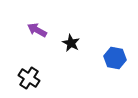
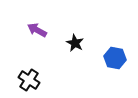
black star: moved 4 px right
black cross: moved 2 px down
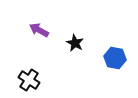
purple arrow: moved 2 px right
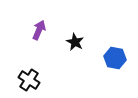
purple arrow: rotated 84 degrees clockwise
black star: moved 1 px up
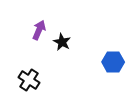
black star: moved 13 px left
blue hexagon: moved 2 px left, 4 px down; rotated 10 degrees counterclockwise
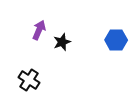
black star: rotated 24 degrees clockwise
blue hexagon: moved 3 px right, 22 px up
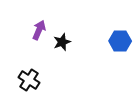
blue hexagon: moved 4 px right, 1 px down
